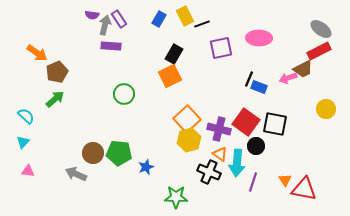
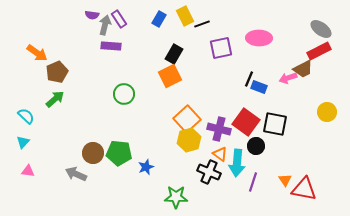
yellow circle at (326, 109): moved 1 px right, 3 px down
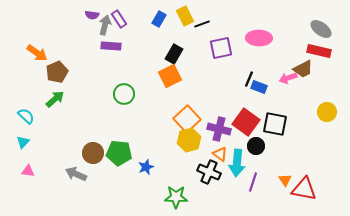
red rectangle at (319, 51): rotated 40 degrees clockwise
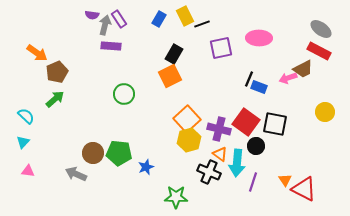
red rectangle at (319, 51): rotated 15 degrees clockwise
yellow circle at (327, 112): moved 2 px left
red triangle at (304, 189): rotated 16 degrees clockwise
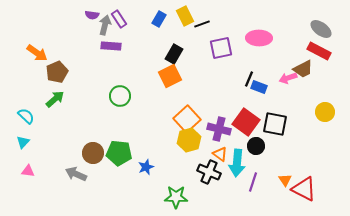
green circle at (124, 94): moved 4 px left, 2 px down
